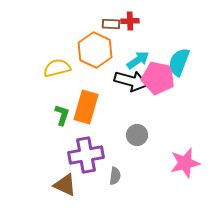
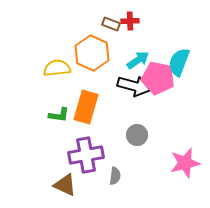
brown rectangle: rotated 18 degrees clockwise
orange hexagon: moved 3 px left, 3 px down
yellow semicircle: rotated 8 degrees clockwise
black arrow: moved 3 px right, 5 px down
green L-shape: moved 3 px left; rotated 80 degrees clockwise
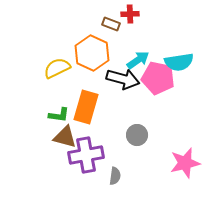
red cross: moved 7 px up
cyan semicircle: rotated 120 degrees counterclockwise
yellow semicircle: rotated 20 degrees counterclockwise
black arrow: moved 11 px left, 7 px up
brown triangle: moved 48 px up; rotated 10 degrees counterclockwise
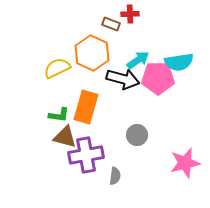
pink pentagon: rotated 12 degrees counterclockwise
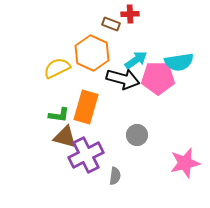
cyan arrow: moved 2 px left
purple cross: rotated 16 degrees counterclockwise
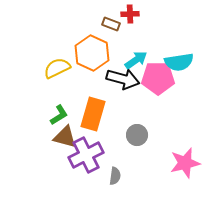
orange rectangle: moved 7 px right, 7 px down
green L-shape: rotated 40 degrees counterclockwise
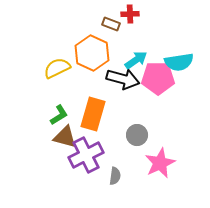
pink star: moved 25 px left; rotated 12 degrees counterclockwise
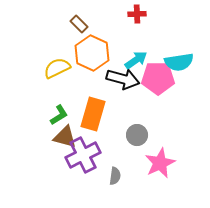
red cross: moved 7 px right
brown rectangle: moved 32 px left; rotated 24 degrees clockwise
purple cross: moved 3 px left
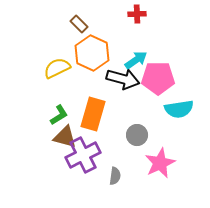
cyan semicircle: moved 47 px down
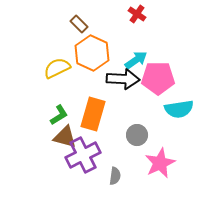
red cross: rotated 36 degrees clockwise
black arrow: rotated 12 degrees counterclockwise
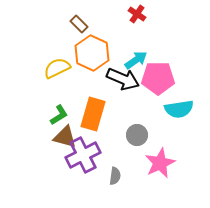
black arrow: rotated 20 degrees clockwise
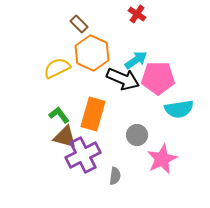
green L-shape: rotated 95 degrees counterclockwise
pink star: moved 2 px right, 4 px up
